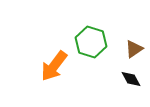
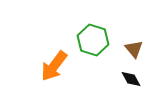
green hexagon: moved 2 px right, 2 px up
brown triangle: rotated 36 degrees counterclockwise
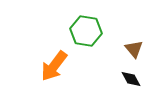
green hexagon: moved 7 px left, 9 px up; rotated 8 degrees counterclockwise
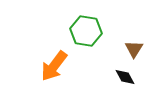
brown triangle: rotated 12 degrees clockwise
black diamond: moved 6 px left, 2 px up
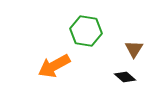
orange arrow: rotated 24 degrees clockwise
black diamond: rotated 20 degrees counterclockwise
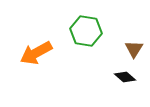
orange arrow: moved 18 px left, 13 px up
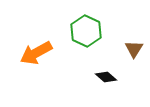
green hexagon: rotated 16 degrees clockwise
black diamond: moved 19 px left
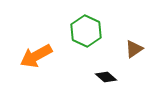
brown triangle: rotated 24 degrees clockwise
orange arrow: moved 3 px down
